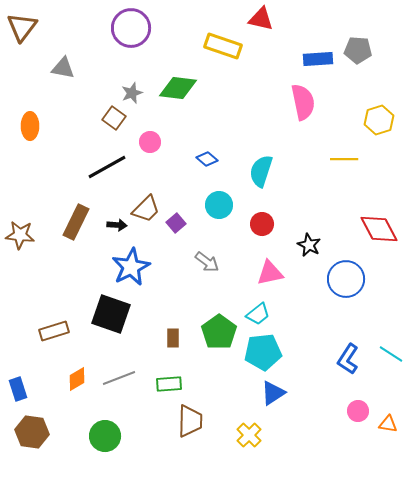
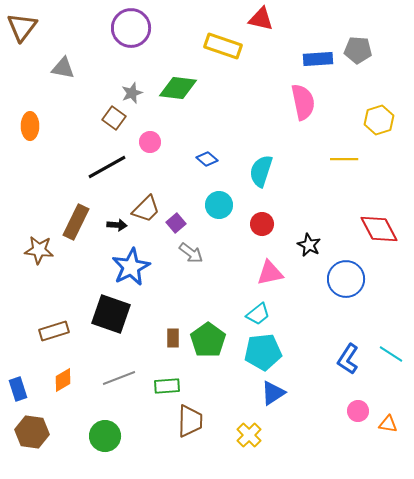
brown star at (20, 235): moved 19 px right, 15 px down
gray arrow at (207, 262): moved 16 px left, 9 px up
green pentagon at (219, 332): moved 11 px left, 8 px down
orange diamond at (77, 379): moved 14 px left, 1 px down
green rectangle at (169, 384): moved 2 px left, 2 px down
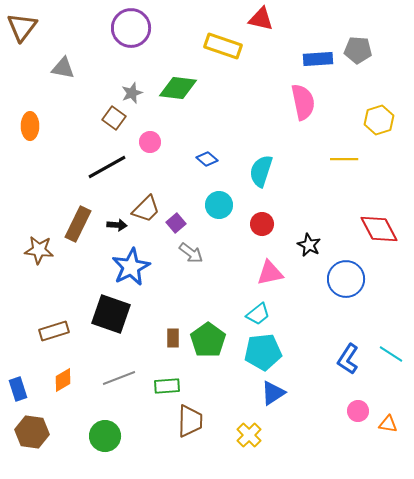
brown rectangle at (76, 222): moved 2 px right, 2 px down
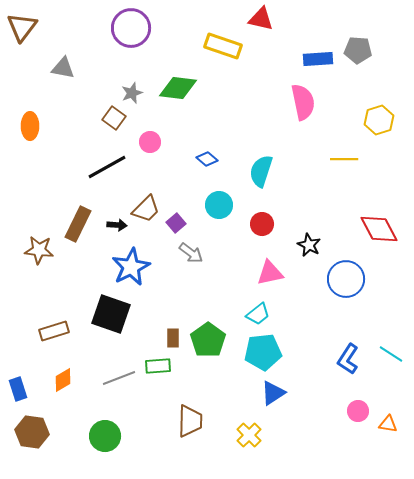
green rectangle at (167, 386): moved 9 px left, 20 px up
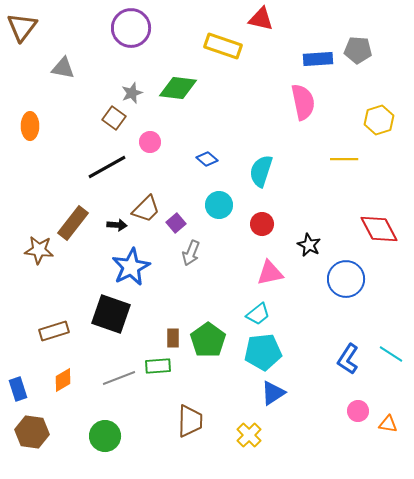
brown rectangle at (78, 224): moved 5 px left, 1 px up; rotated 12 degrees clockwise
gray arrow at (191, 253): rotated 75 degrees clockwise
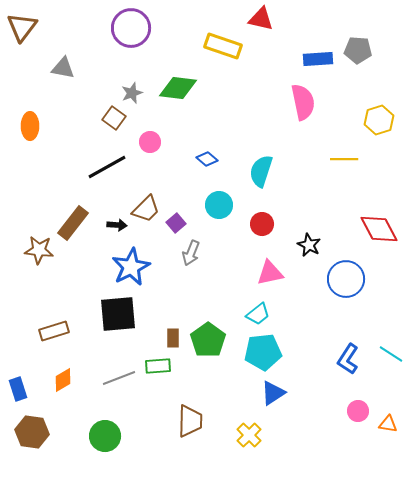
black square at (111, 314): moved 7 px right; rotated 24 degrees counterclockwise
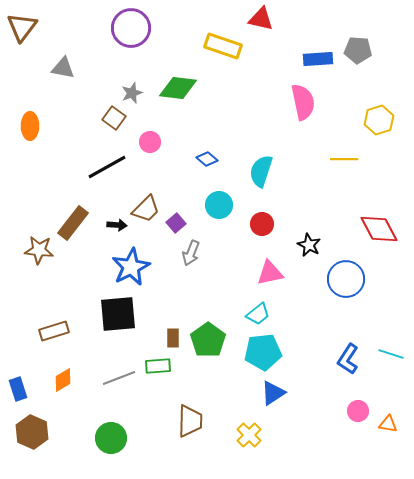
cyan line at (391, 354): rotated 15 degrees counterclockwise
brown hexagon at (32, 432): rotated 16 degrees clockwise
green circle at (105, 436): moved 6 px right, 2 px down
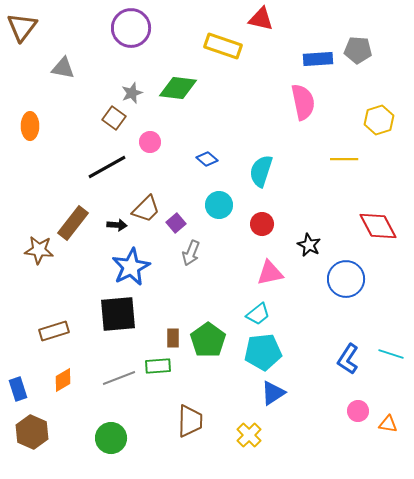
red diamond at (379, 229): moved 1 px left, 3 px up
